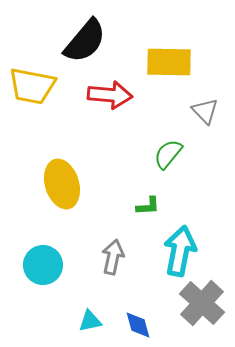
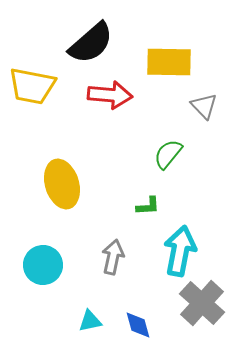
black semicircle: moved 6 px right, 2 px down; rotated 9 degrees clockwise
gray triangle: moved 1 px left, 5 px up
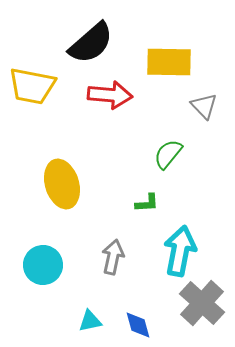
green L-shape: moved 1 px left, 3 px up
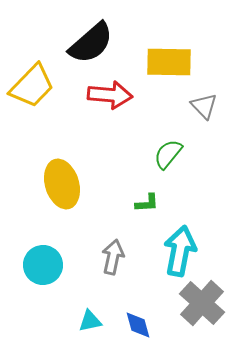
yellow trapezoid: rotated 57 degrees counterclockwise
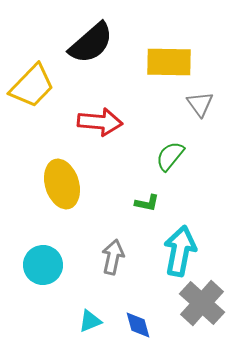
red arrow: moved 10 px left, 27 px down
gray triangle: moved 4 px left, 2 px up; rotated 8 degrees clockwise
green semicircle: moved 2 px right, 2 px down
green L-shape: rotated 15 degrees clockwise
cyan triangle: rotated 10 degrees counterclockwise
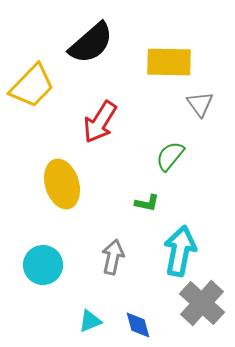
red arrow: rotated 117 degrees clockwise
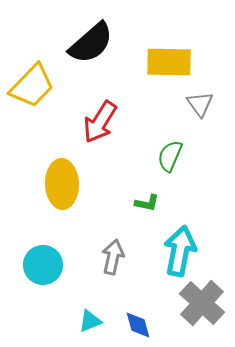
green semicircle: rotated 16 degrees counterclockwise
yellow ellipse: rotated 15 degrees clockwise
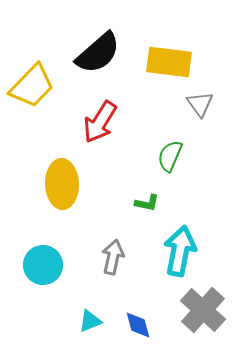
black semicircle: moved 7 px right, 10 px down
yellow rectangle: rotated 6 degrees clockwise
gray cross: moved 1 px right, 7 px down
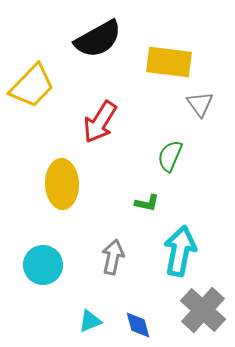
black semicircle: moved 14 px up; rotated 12 degrees clockwise
